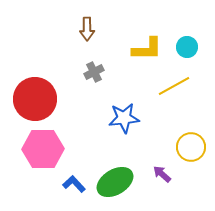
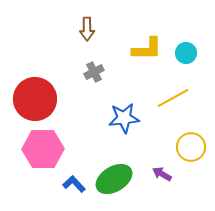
cyan circle: moved 1 px left, 6 px down
yellow line: moved 1 px left, 12 px down
purple arrow: rotated 12 degrees counterclockwise
green ellipse: moved 1 px left, 3 px up
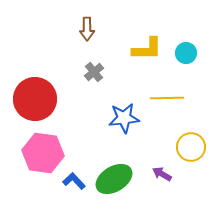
gray cross: rotated 12 degrees counterclockwise
yellow line: moved 6 px left; rotated 28 degrees clockwise
pink hexagon: moved 4 px down; rotated 9 degrees clockwise
blue L-shape: moved 3 px up
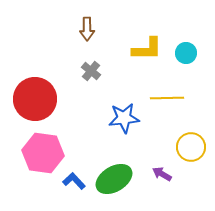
gray cross: moved 3 px left, 1 px up; rotated 12 degrees counterclockwise
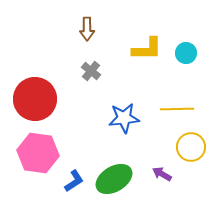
yellow line: moved 10 px right, 11 px down
pink hexagon: moved 5 px left
blue L-shape: rotated 100 degrees clockwise
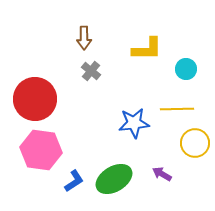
brown arrow: moved 3 px left, 9 px down
cyan circle: moved 16 px down
blue star: moved 10 px right, 5 px down
yellow circle: moved 4 px right, 4 px up
pink hexagon: moved 3 px right, 3 px up
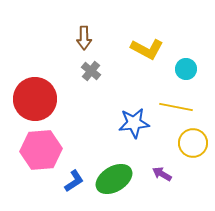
yellow L-shape: rotated 28 degrees clockwise
yellow line: moved 1 px left, 2 px up; rotated 12 degrees clockwise
yellow circle: moved 2 px left
pink hexagon: rotated 12 degrees counterclockwise
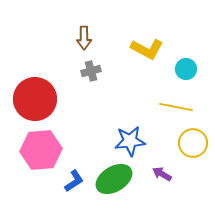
gray cross: rotated 36 degrees clockwise
blue star: moved 4 px left, 18 px down
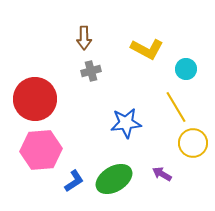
yellow line: rotated 48 degrees clockwise
blue star: moved 4 px left, 18 px up
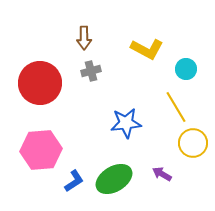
red circle: moved 5 px right, 16 px up
